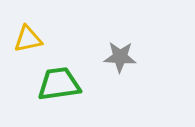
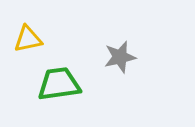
gray star: rotated 16 degrees counterclockwise
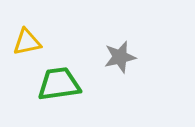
yellow triangle: moved 1 px left, 3 px down
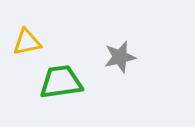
green trapezoid: moved 2 px right, 2 px up
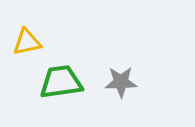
gray star: moved 1 px right, 25 px down; rotated 12 degrees clockwise
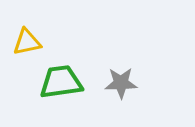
gray star: moved 1 px down
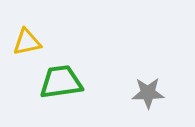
gray star: moved 27 px right, 10 px down
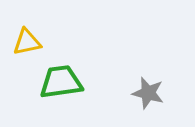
gray star: rotated 16 degrees clockwise
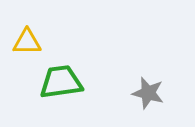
yellow triangle: rotated 12 degrees clockwise
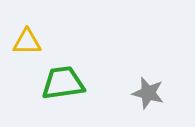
green trapezoid: moved 2 px right, 1 px down
